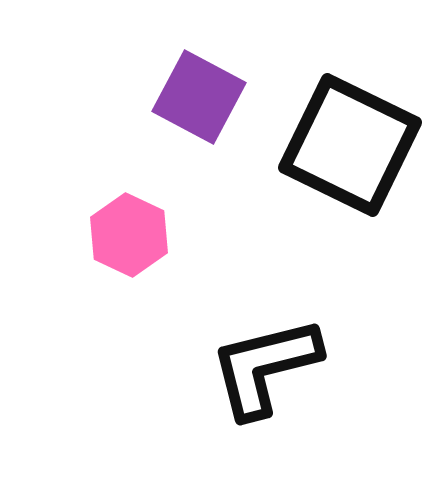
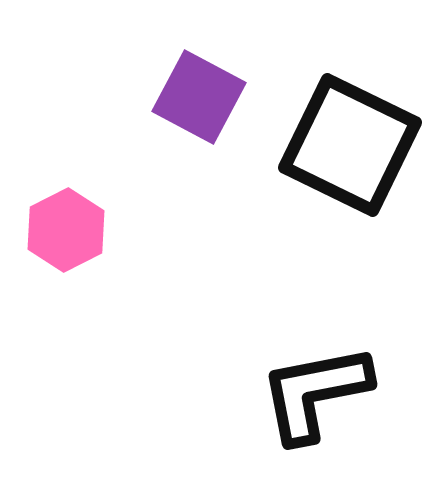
pink hexagon: moved 63 px left, 5 px up; rotated 8 degrees clockwise
black L-shape: moved 50 px right, 26 px down; rotated 3 degrees clockwise
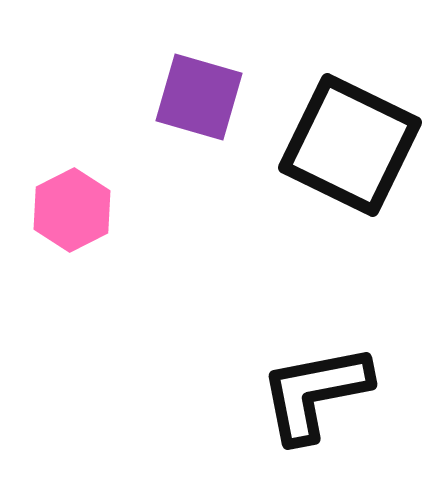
purple square: rotated 12 degrees counterclockwise
pink hexagon: moved 6 px right, 20 px up
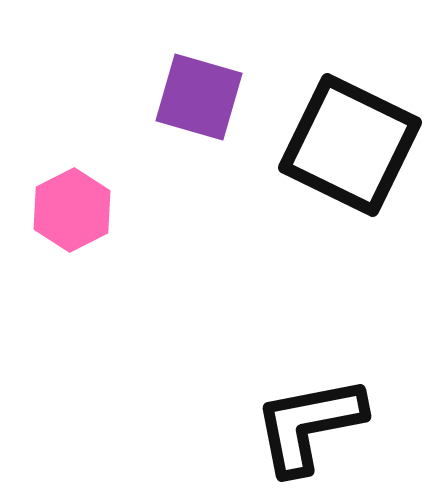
black L-shape: moved 6 px left, 32 px down
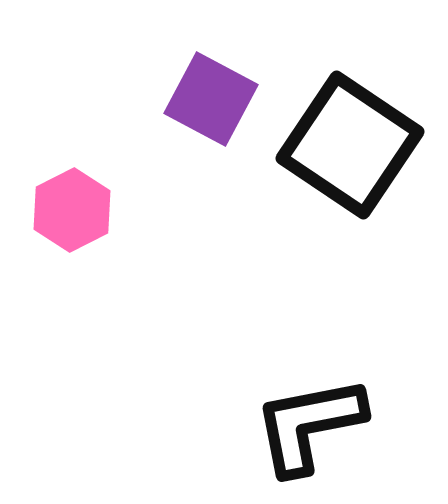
purple square: moved 12 px right, 2 px down; rotated 12 degrees clockwise
black square: rotated 8 degrees clockwise
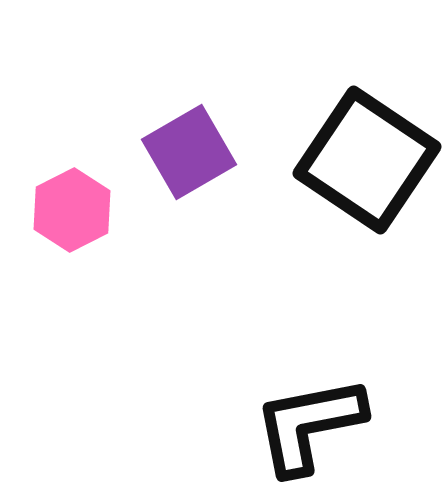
purple square: moved 22 px left, 53 px down; rotated 32 degrees clockwise
black square: moved 17 px right, 15 px down
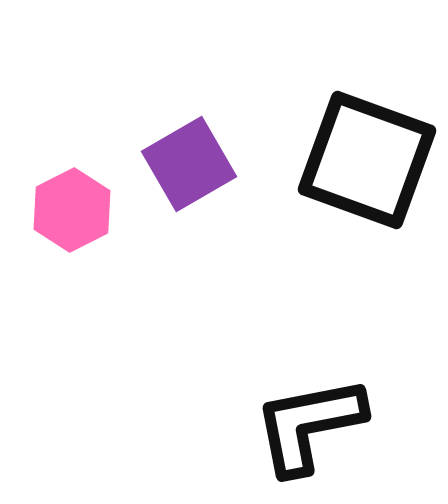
purple square: moved 12 px down
black square: rotated 14 degrees counterclockwise
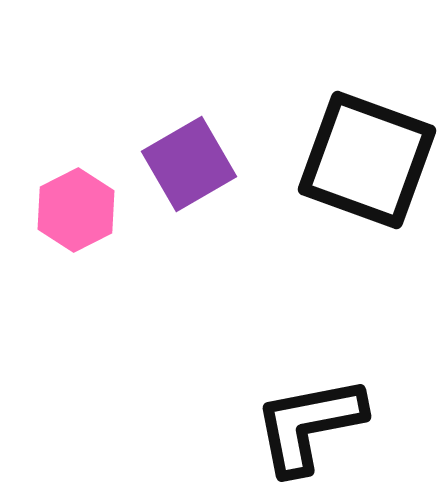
pink hexagon: moved 4 px right
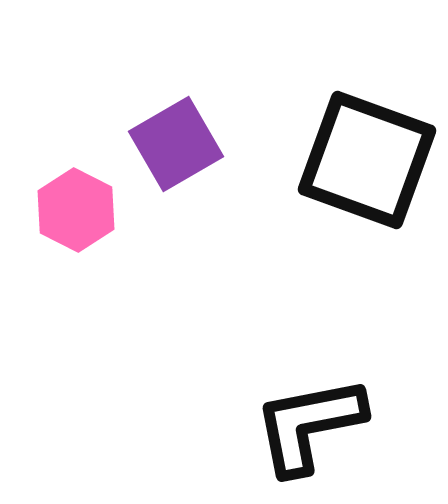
purple square: moved 13 px left, 20 px up
pink hexagon: rotated 6 degrees counterclockwise
